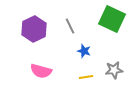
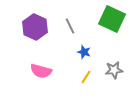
purple hexagon: moved 1 px right, 2 px up; rotated 10 degrees counterclockwise
blue star: moved 1 px down
yellow line: rotated 48 degrees counterclockwise
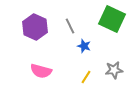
blue star: moved 6 px up
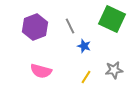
purple hexagon: rotated 15 degrees clockwise
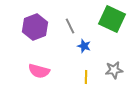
pink semicircle: moved 2 px left
yellow line: rotated 32 degrees counterclockwise
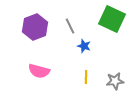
gray star: moved 1 px right, 11 px down
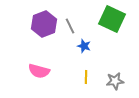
purple hexagon: moved 9 px right, 3 px up
